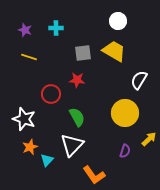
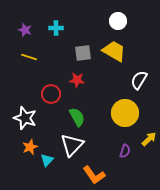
white star: moved 1 px right, 1 px up
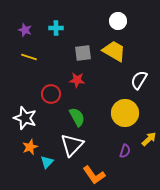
cyan triangle: moved 2 px down
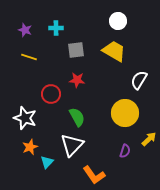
gray square: moved 7 px left, 3 px up
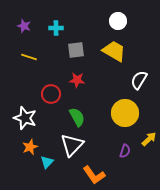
purple star: moved 1 px left, 4 px up
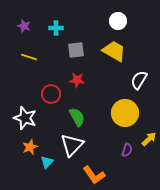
purple semicircle: moved 2 px right, 1 px up
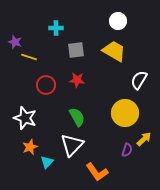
purple star: moved 9 px left, 16 px down
red circle: moved 5 px left, 9 px up
yellow arrow: moved 5 px left
orange L-shape: moved 3 px right, 3 px up
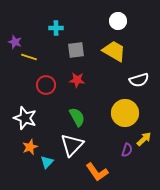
white semicircle: rotated 138 degrees counterclockwise
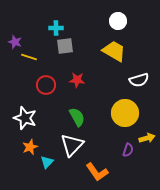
gray square: moved 11 px left, 4 px up
yellow arrow: moved 3 px right, 1 px up; rotated 28 degrees clockwise
purple semicircle: moved 1 px right
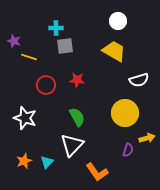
purple star: moved 1 px left, 1 px up
orange star: moved 6 px left, 14 px down
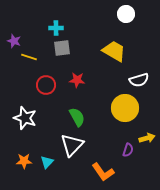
white circle: moved 8 px right, 7 px up
gray square: moved 3 px left, 2 px down
yellow circle: moved 5 px up
orange star: rotated 21 degrees clockwise
orange L-shape: moved 6 px right
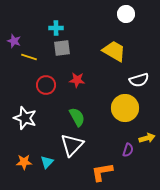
orange star: moved 1 px down
orange L-shape: moved 1 px left; rotated 115 degrees clockwise
